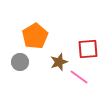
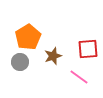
orange pentagon: moved 7 px left, 1 px down
brown star: moved 6 px left, 6 px up
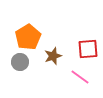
pink line: moved 1 px right
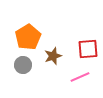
gray circle: moved 3 px right, 3 px down
pink line: rotated 60 degrees counterclockwise
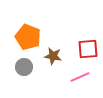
orange pentagon: rotated 20 degrees counterclockwise
brown star: rotated 30 degrees clockwise
gray circle: moved 1 px right, 2 px down
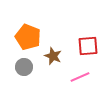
red square: moved 3 px up
brown star: rotated 12 degrees clockwise
